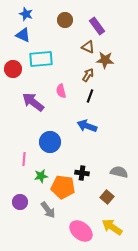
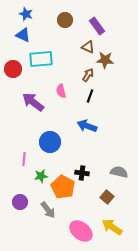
orange pentagon: rotated 20 degrees clockwise
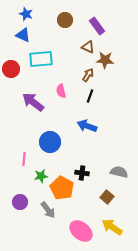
red circle: moved 2 px left
orange pentagon: moved 1 px left, 1 px down
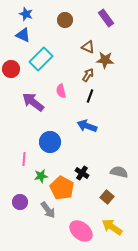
purple rectangle: moved 9 px right, 8 px up
cyan rectangle: rotated 40 degrees counterclockwise
black cross: rotated 24 degrees clockwise
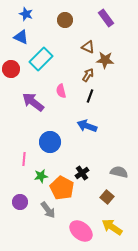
blue triangle: moved 2 px left, 2 px down
black cross: rotated 24 degrees clockwise
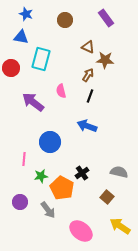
blue triangle: rotated 14 degrees counterclockwise
cyan rectangle: rotated 30 degrees counterclockwise
red circle: moved 1 px up
yellow arrow: moved 8 px right, 1 px up
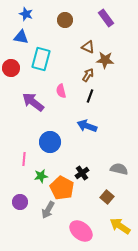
gray semicircle: moved 3 px up
gray arrow: rotated 66 degrees clockwise
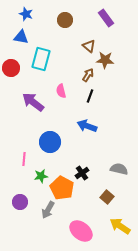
brown triangle: moved 1 px right, 1 px up; rotated 16 degrees clockwise
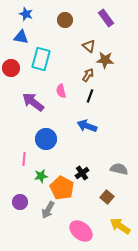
blue circle: moved 4 px left, 3 px up
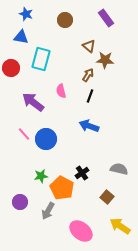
blue arrow: moved 2 px right
pink line: moved 25 px up; rotated 48 degrees counterclockwise
gray arrow: moved 1 px down
